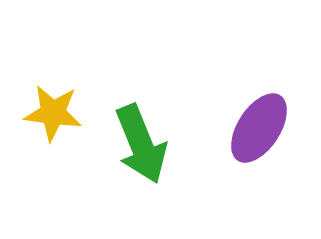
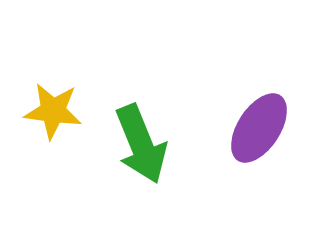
yellow star: moved 2 px up
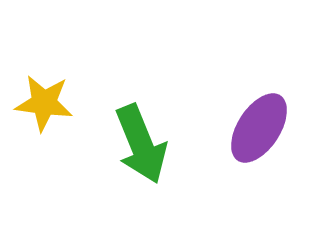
yellow star: moved 9 px left, 8 px up
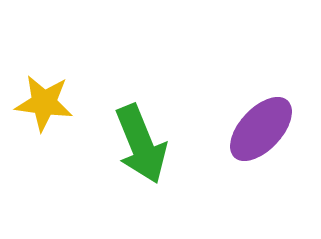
purple ellipse: moved 2 px right, 1 px down; rotated 10 degrees clockwise
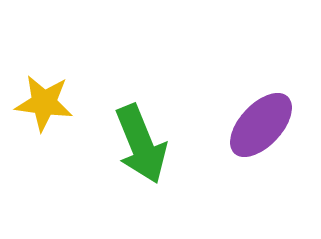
purple ellipse: moved 4 px up
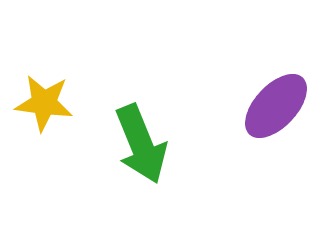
purple ellipse: moved 15 px right, 19 px up
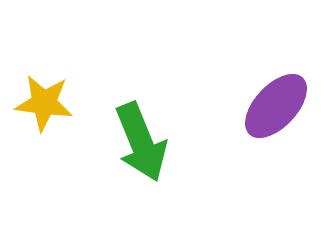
green arrow: moved 2 px up
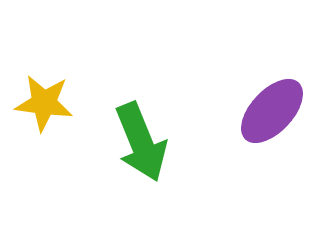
purple ellipse: moved 4 px left, 5 px down
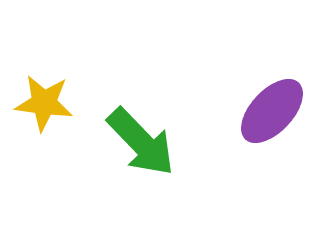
green arrow: rotated 22 degrees counterclockwise
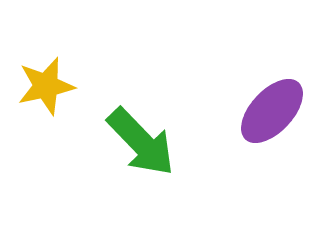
yellow star: moved 2 px right, 17 px up; rotated 20 degrees counterclockwise
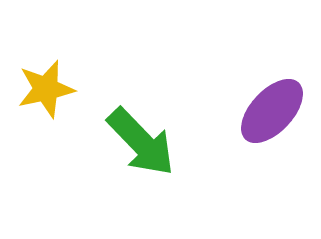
yellow star: moved 3 px down
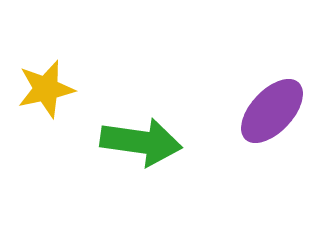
green arrow: rotated 38 degrees counterclockwise
